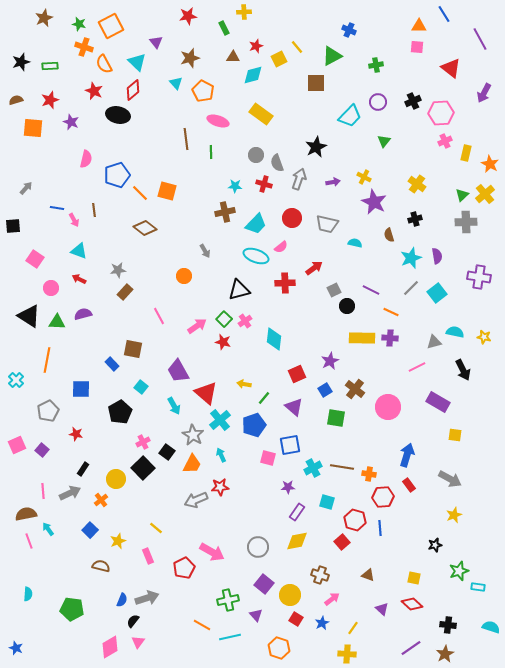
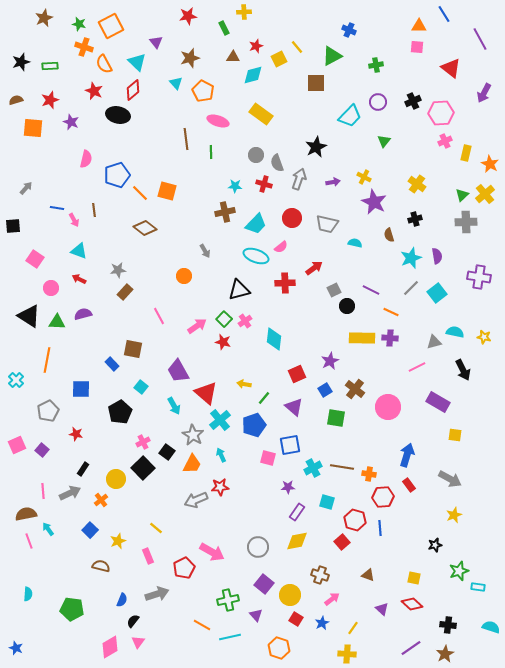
gray arrow at (147, 598): moved 10 px right, 4 px up
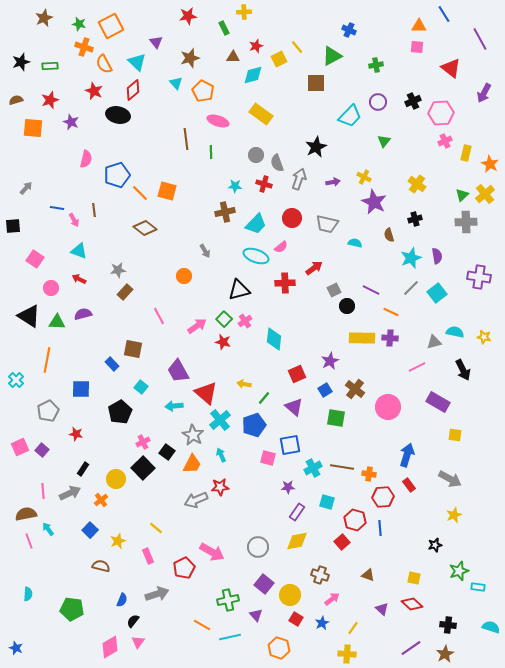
cyan arrow at (174, 406): rotated 114 degrees clockwise
pink square at (17, 445): moved 3 px right, 2 px down
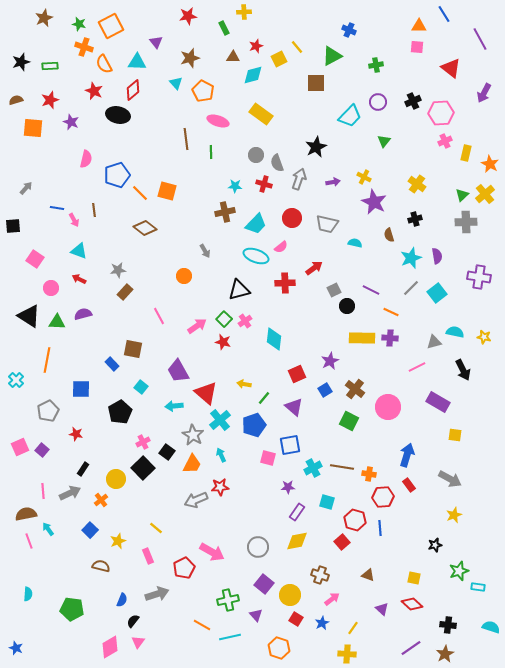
cyan triangle at (137, 62): rotated 42 degrees counterclockwise
green square at (336, 418): moved 13 px right, 3 px down; rotated 18 degrees clockwise
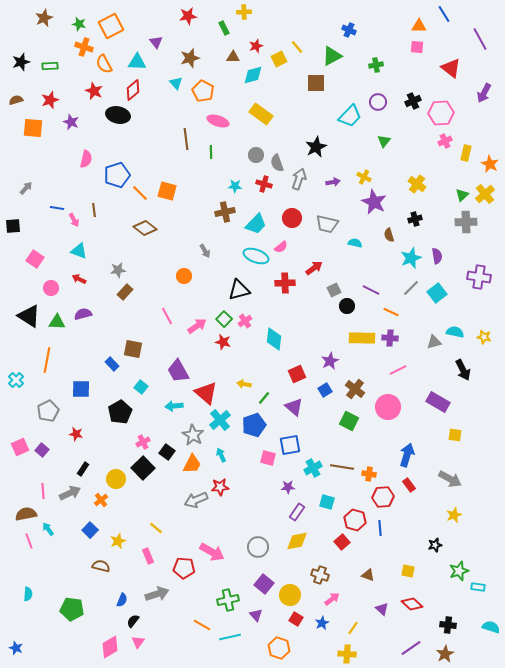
pink line at (159, 316): moved 8 px right
pink line at (417, 367): moved 19 px left, 3 px down
red pentagon at (184, 568): rotated 30 degrees clockwise
yellow square at (414, 578): moved 6 px left, 7 px up
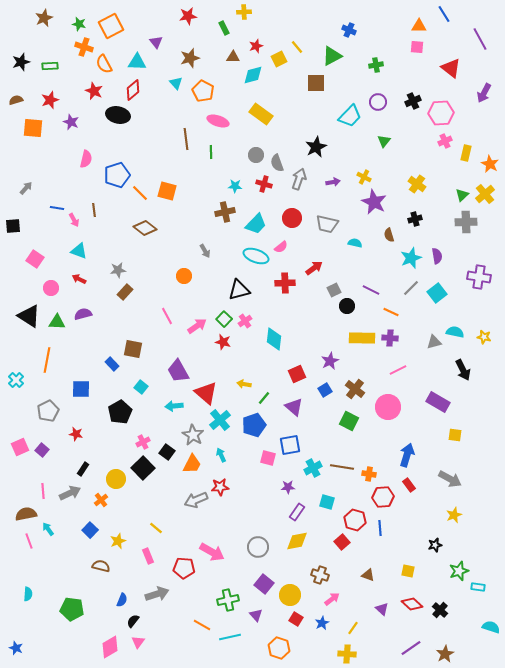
black cross at (448, 625): moved 8 px left, 15 px up; rotated 35 degrees clockwise
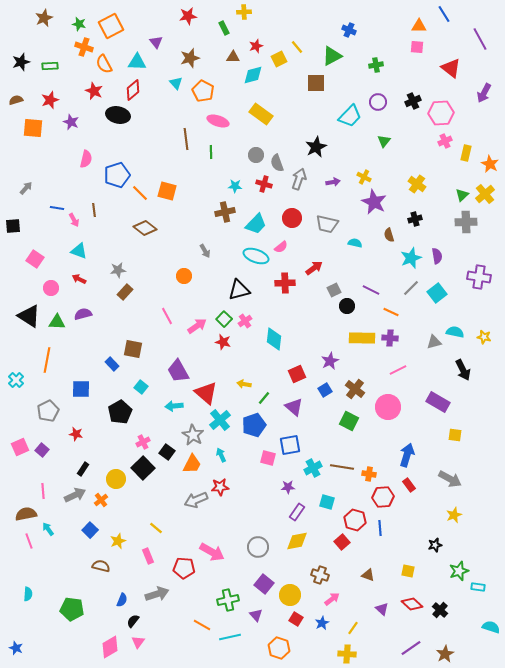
gray arrow at (70, 493): moved 5 px right, 2 px down
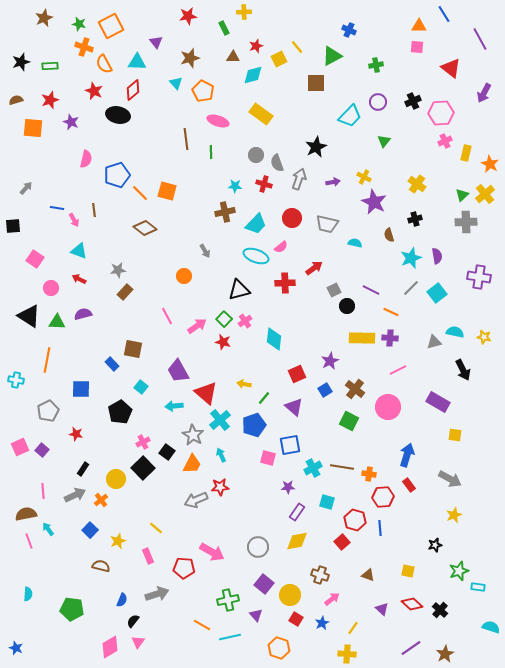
cyan cross at (16, 380): rotated 35 degrees counterclockwise
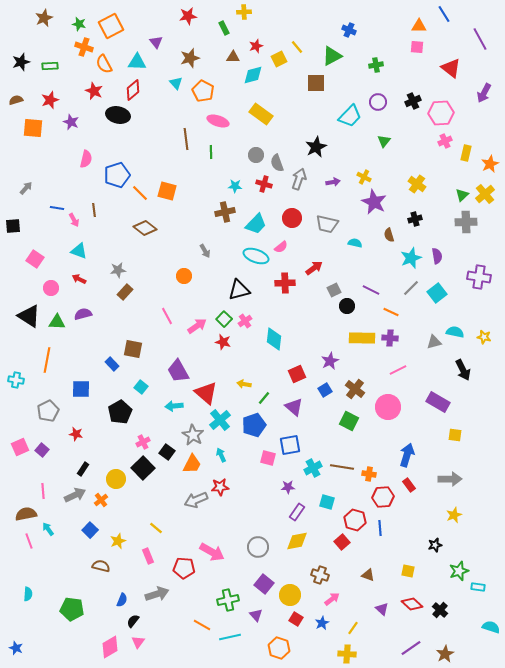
orange star at (490, 164): rotated 18 degrees clockwise
gray arrow at (450, 479): rotated 30 degrees counterclockwise
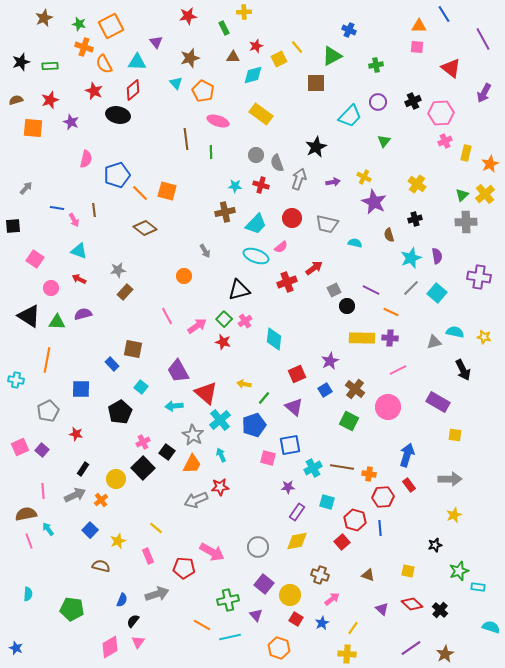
purple line at (480, 39): moved 3 px right
red cross at (264, 184): moved 3 px left, 1 px down
red cross at (285, 283): moved 2 px right, 1 px up; rotated 18 degrees counterclockwise
cyan square at (437, 293): rotated 12 degrees counterclockwise
